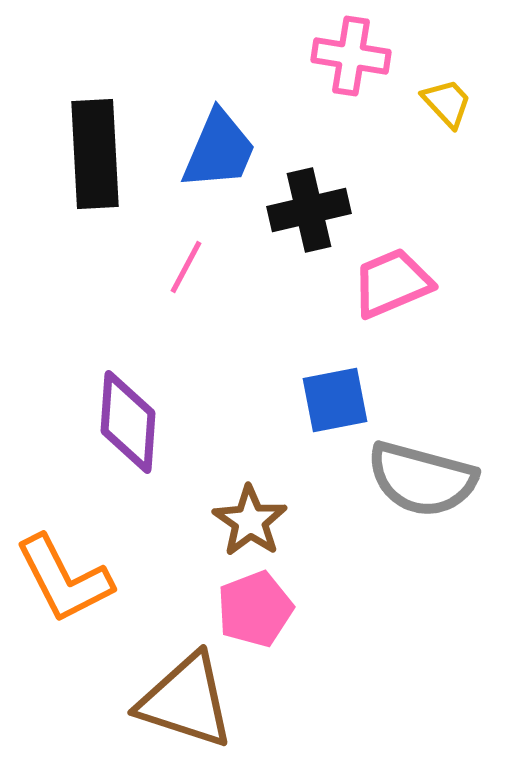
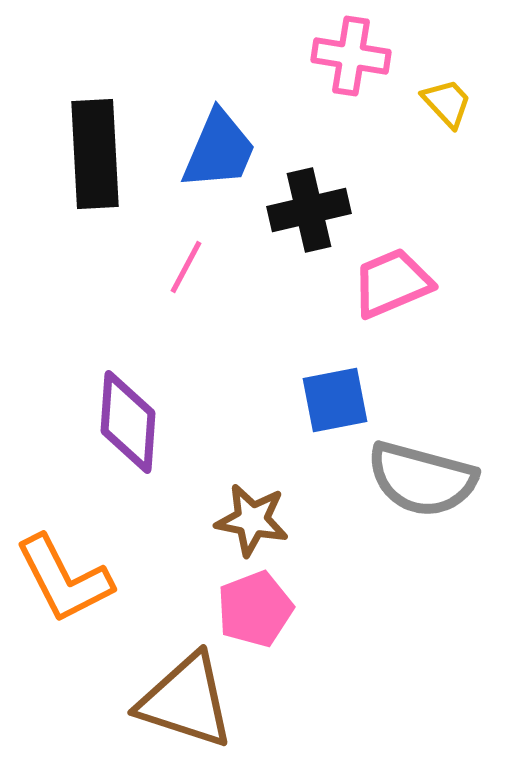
brown star: moved 2 px right, 1 px up; rotated 24 degrees counterclockwise
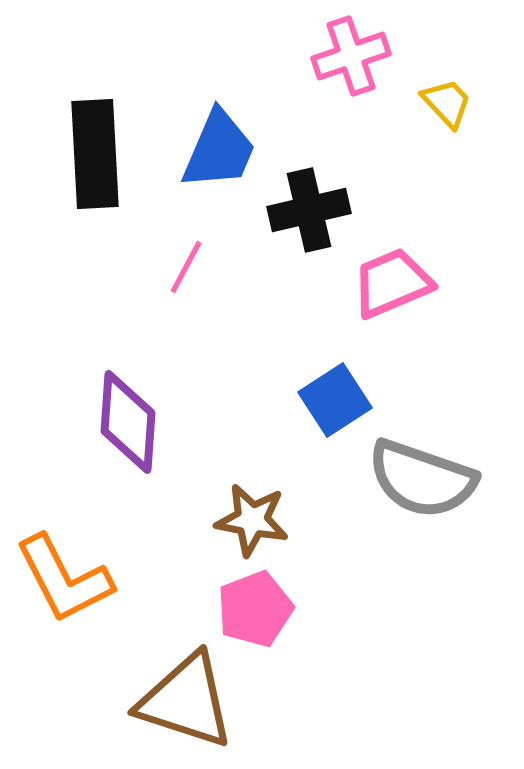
pink cross: rotated 28 degrees counterclockwise
blue square: rotated 22 degrees counterclockwise
gray semicircle: rotated 4 degrees clockwise
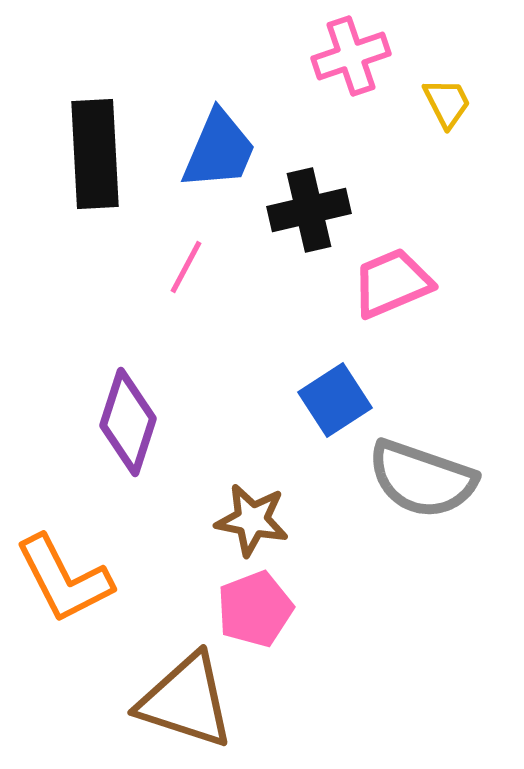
yellow trapezoid: rotated 16 degrees clockwise
purple diamond: rotated 14 degrees clockwise
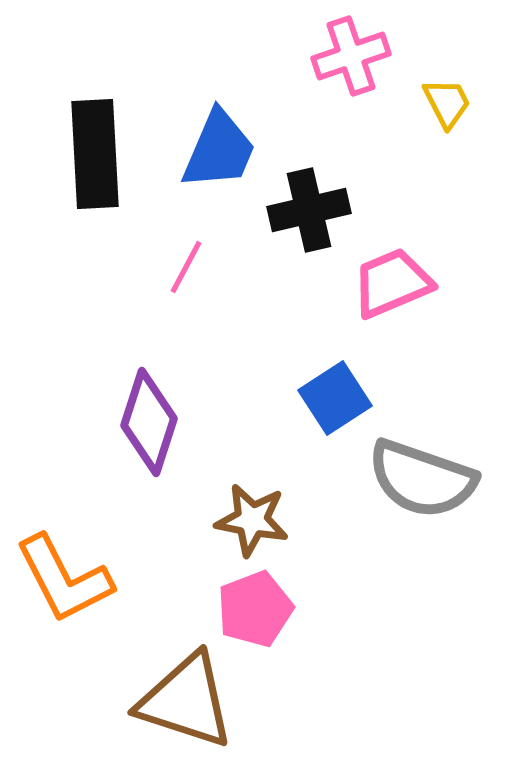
blue square: moved 2 px up
purple diamond: moved 21 px right
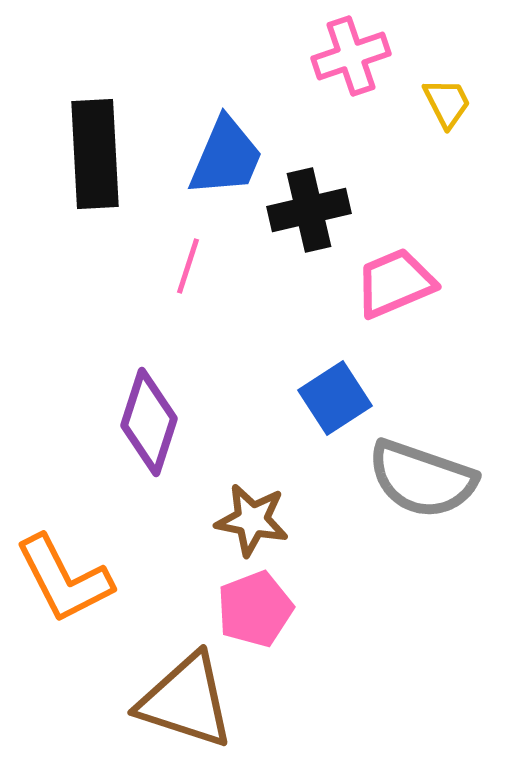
blue trapezoid: moved 7 px right, 7 px down
pink line: moved 2 px right, 1 px up; rotated 10 degrees counterclockwise
pink trapezoid: moved 3 px right
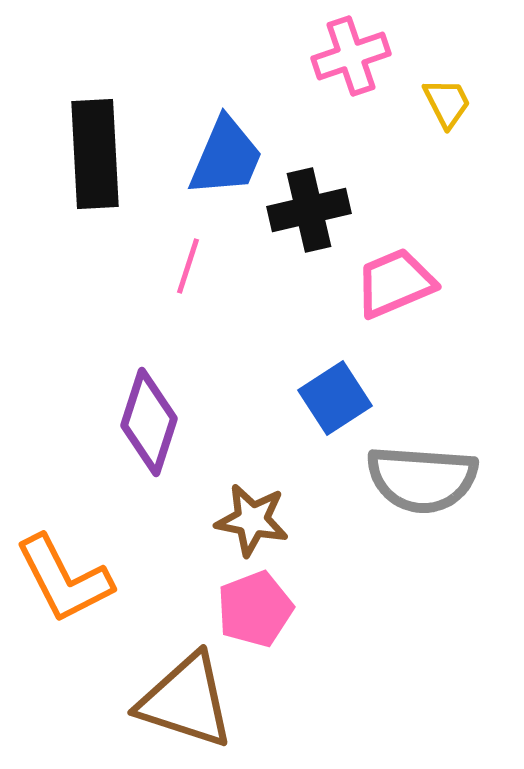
gray semicircle: rotated 15 degrees counterclockwise
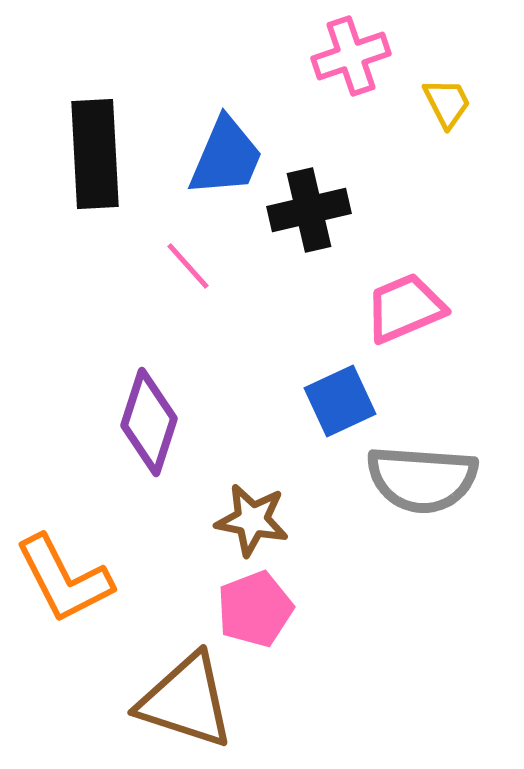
pink line: rotated 60 degrees counterclockwise
pink trapezoid: moved 10 px right, 25 px down
blue square: moved 5 px right, 3 px down; rotated 8 degrees clockwise
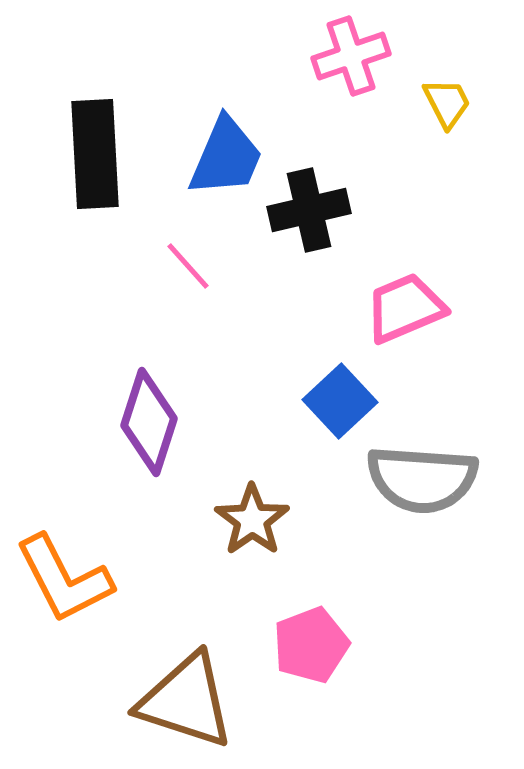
blue square: rotated 18 degrees counterclockwise
brown star: rotated 26 degrees clockwise
pink pentagon: moved 56 px right, 36 px down
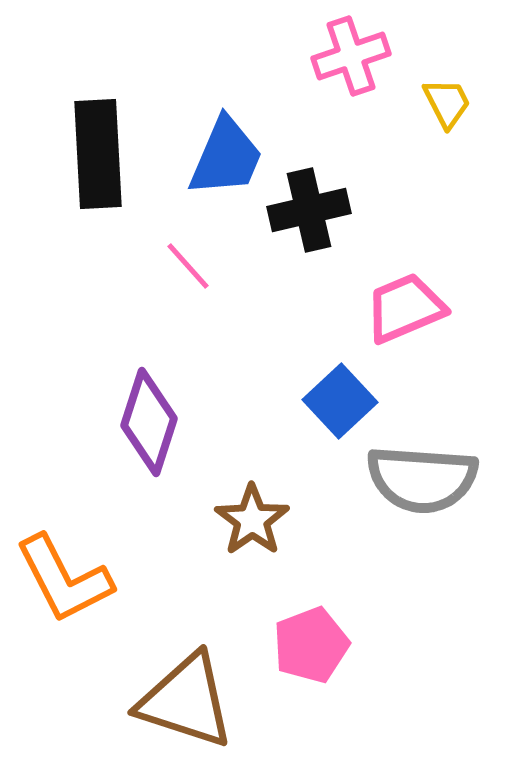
black rectangle: moved 3 px right
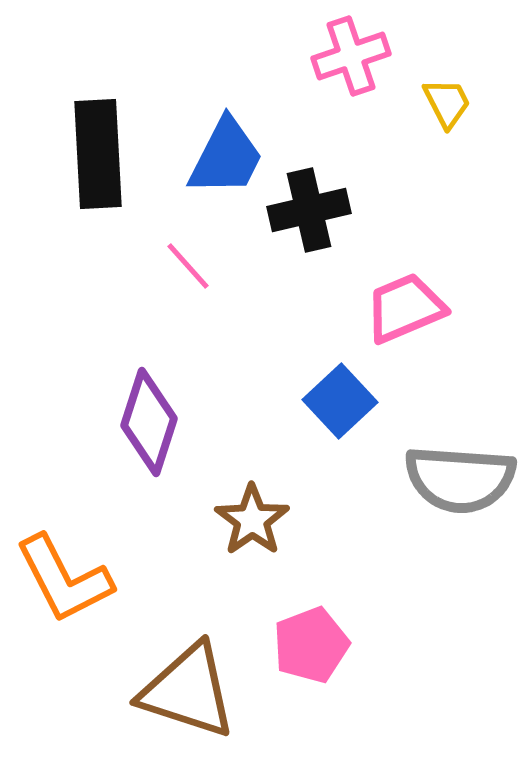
blue trapezoid: rotated 4 degrees clockwise
gray semicircle: moved 38 px right
brown triangle: moved 2 px right, 10 px up
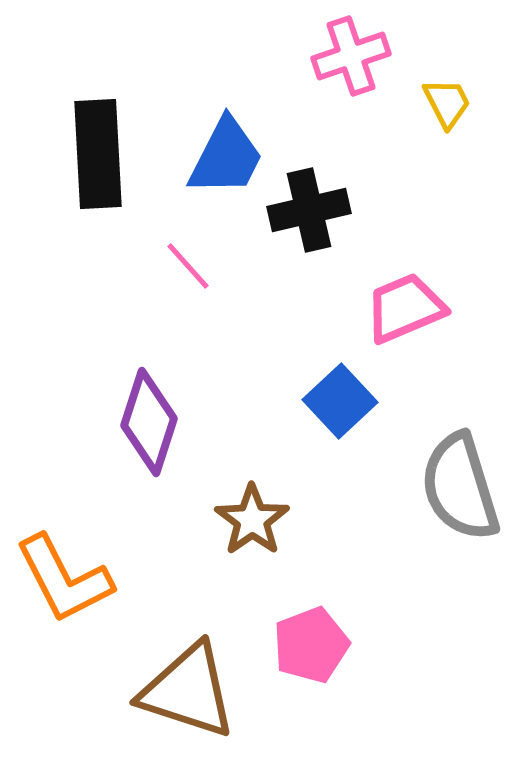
gray semicircle: moved 8 px down; rotated 69 degrees clockwise
